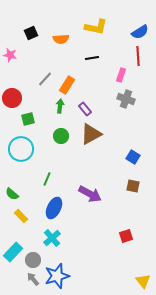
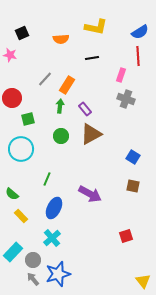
black square: moved 9 px left
blue star: moved 1 px right, 2 px up
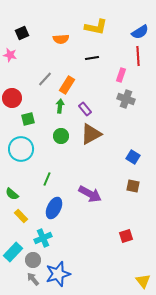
cyan cross: moved 9 px left; rotated 18 degrees clockwise
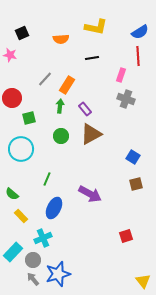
green square: moved 1 px right, 1 px up
brown square: moved 3 px right, 2 px up; rotated 24 degrees counterclockwise
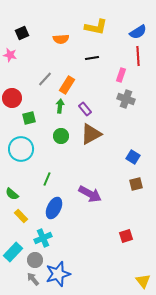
blue semicircle: moved 2 px left
gray circle: moved 2 px right
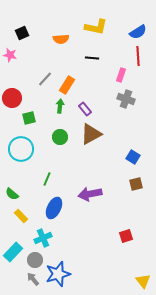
black line: rotated 16 degrees clockwise
green circle: moved 1 px left, 1 px down
purple arrow: rotated 140 degrees clockwise
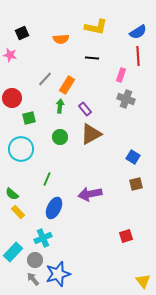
yellow rectangle: moved 3 px left, 4 px up
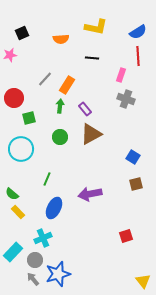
pink star: rotated 24 degrees counterclockwise
red circle: moved 2 px right
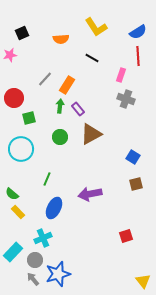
yellow L-shape: rotated 45 degrees clockwise
black line: rotated 24 degrees clockwise
purple rectangle: moved 7 px left
